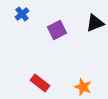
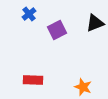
blue cross: moved 7 px right
red rectangle: moved 7 px left, 3 px up; rotated 36 degrees counterclockwise
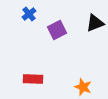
red rectangle: moved 1 px up
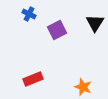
blue cross: rotated 24 degrees counterclockwise
black triangle: rotated 36 degrees counterclockwise
red rectangle: rotated 24 degrees counterclockwise
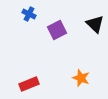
black triangle: moved 1 px down; rotated 18 degrees counterclockwise
red rectangle: moved 4 px left, 5 px down
orange star: moved 2 px left, 9 px up
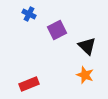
black triangle: moved 8 px left, 22 px down
orange star: moved 4 px right, 3 px up
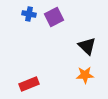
blue cross: rotated 16 degrees counterclockwise
purple square: moved 3 px left, 13 px up
orange star: rotated 24 degrees counterclockwise
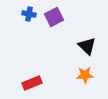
red rectangle: moved 3 px right, 1 px up
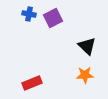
purple square: moved 1 px left, 1 px down
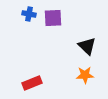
purple square: rotated 24 degrees clockwise
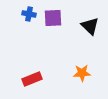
black triangle: moved 3 px right, 20 px up
orange star: moved 3 px left, 2 px up
red rectangle: moved 4 px up
